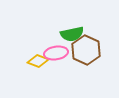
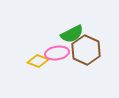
green semicircle: rotated 15 degrees counterclockwise
pink ellipse: moved 1 px right
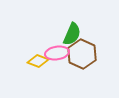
green semicircle: rotated 40 degrees counterclockwise
brown hexagon: moved 4 px left, 4 px down
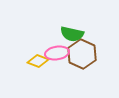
green semicircle: rotated 80 degrees clockwise
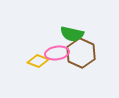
brown hexagon: moved 1 px left, 1 px up
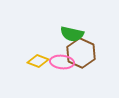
pink ellipse: moved 5 px right, 9 px down; rotated 15 degrees clockwise
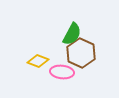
green semicircle: rotated 75 degrees counterclockwise
pink ellipse: moved 10 px down
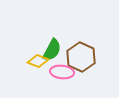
green semicircle: moved 20 px left, 16 px down
brown hexagon: moved 4 px down
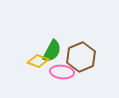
green semicircle: moved 1 px down
brown hexagon: rotated 12 degrees clockwise
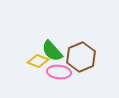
green semicircle: rotated 110 degrees clockwise
pink ellipse: moved 3 px left
